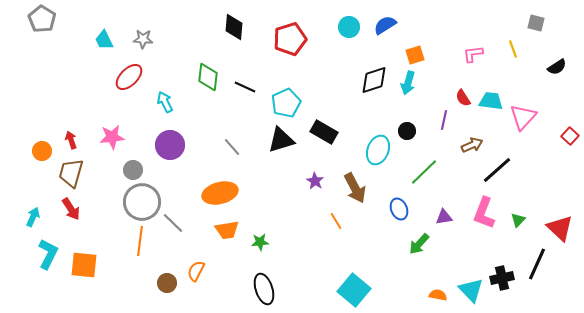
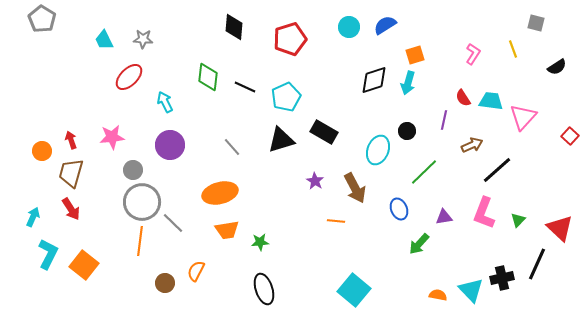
pink L-shape at (473, 54): rotated 130 degrees clockwise
cyan pentagon at (286, 103): moved 6 px up
orange line at (336, 221): rotated 54 degrees counterclockwise
orange square at (84, 265): rotated 32 degrees clockwise
brown circle at (167, 283): moved 2 px left
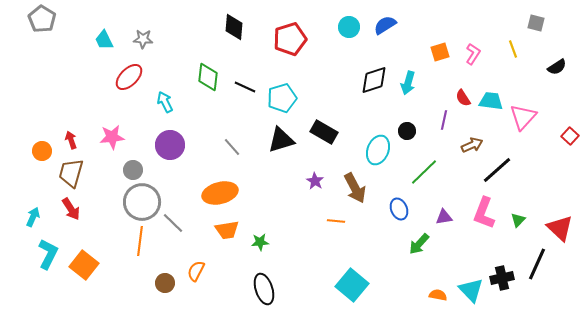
orange square at (415, 55): moved 25 px right, 3 px up
cyan pentagon at (286, 97): moved 4 px left, 1 px down; rotated 8 degrees clockwise
cyan square at (354, 290): moved 2 px left, 5 px up
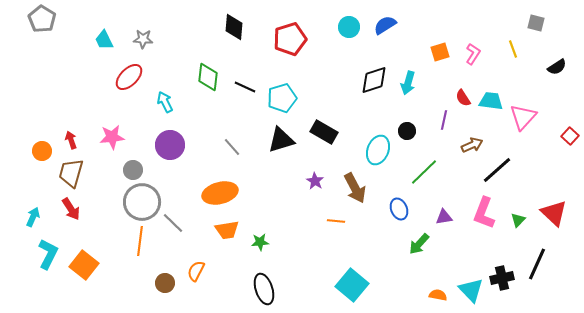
red triangle at (560, 228): moved 6 px left, 15 px up
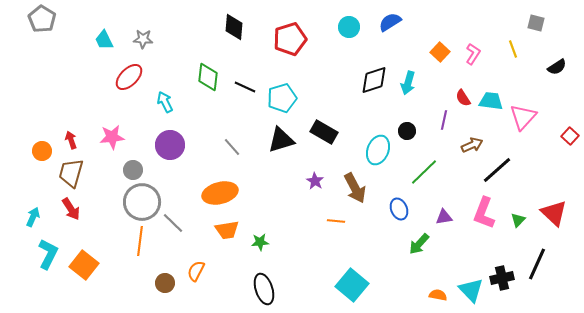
blue semicircle at (385, 25): moved 5 px right, 3 px up
orange square at (440, 52): rotated 30 degrees counterclockwise
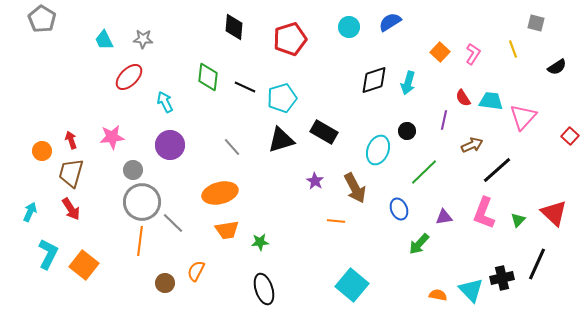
cyan arrow at (33, 217): moved 3 px left, 5 px up
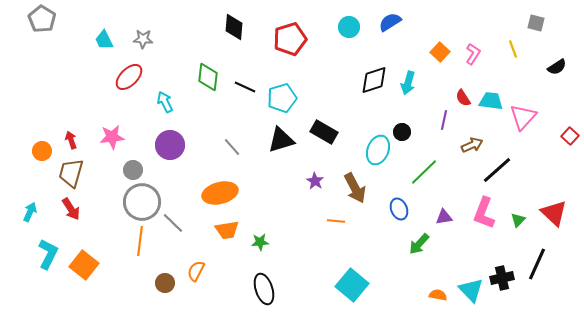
black circle at (407, 131): moved 5 px left, 1 px down
